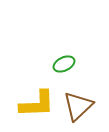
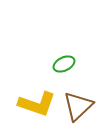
yellow L-shape: rotated 21 degrees clockwise
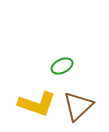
green ellipse: moved 2 px left, 2 px down
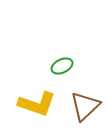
brown triangle: moved 7 px right
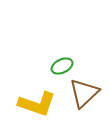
brown triangle: moved 1 px left, 13 px up
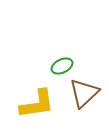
yellow L-shape: rotated 27 degrees counterclockwise
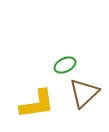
green ellipse: moved 3 px right, 1 px up
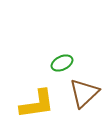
green ellipse: moved 3 px left, 2 px up
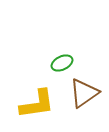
brown triangle: rotated 8 degrees clockwise
